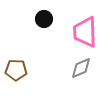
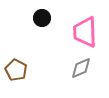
black circle: moved 2 px left, 1 px up
brown pentagon: rotated 25 degrees clockwise
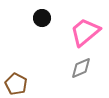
pink trapezoid: rotated 52 degrees clockwise
brown pentagon: moved 14 px down
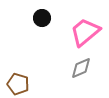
brown pentagon: moved 2 px right; rotated 10 degrees counterclockwise
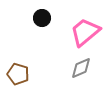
brown pentagon: moved 10 px up
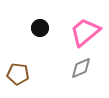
black circle: moved 2 px left, 10 px down
brown pentagon: rotated 10 degrees counterclockwise
